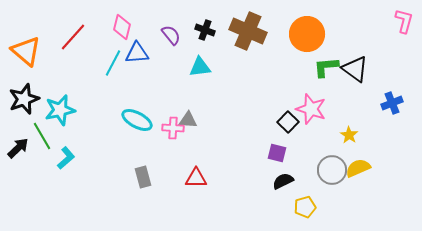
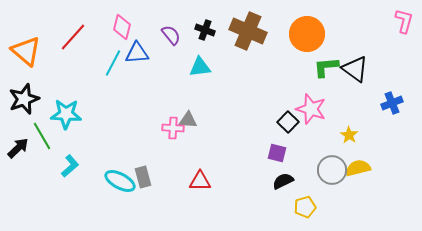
cyan star: moved 6 px right, 4 px down; rotated 16 degrees clockwise
cyan ellipse: moved 17 px left, 61 px down
cyan L-shape: moved 4 px right, 8 px down
yellow semicircle: rotated 10 degrees clockwise
red triangle: moved 4 px right, 3 px down
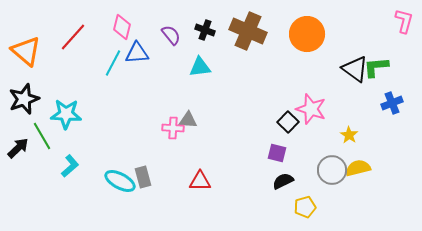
green L-shape: moved 50 px right
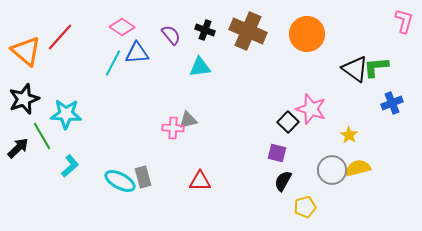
pink diamond: rotated 70 degrees counterclockwise
red line: moved 13 px left
gray triangle: rotated 18 degrees counterclockwise
black semicircle: rotated 35 degrees counterclockwise
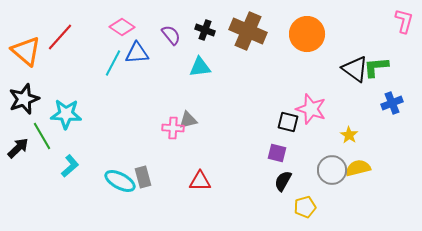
black square: rotated 30 degrees counterclockwise
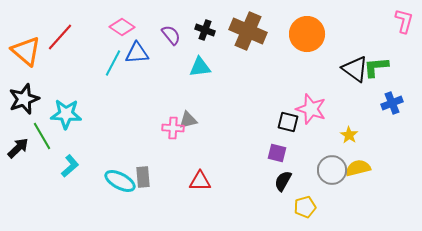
gray rectangle: rotated 10 degrees clockwise
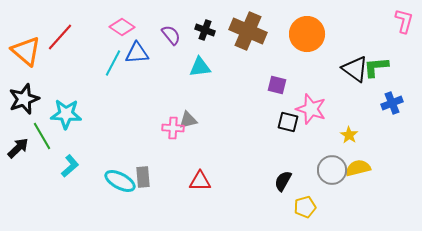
purple square: moved 68 px up
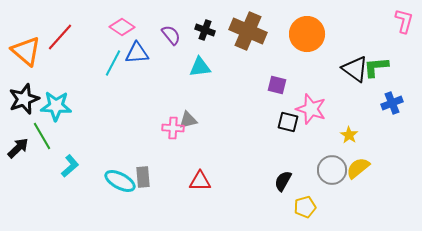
cyan star: moved 10 px left, 8 px up
yellow semicircle: rotated 25 degrees counterclockwise
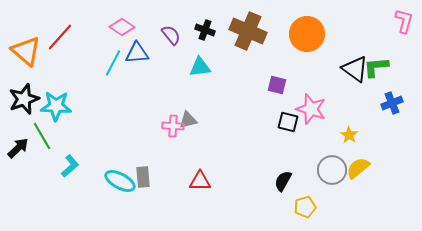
pink cross: moved 2 px up
